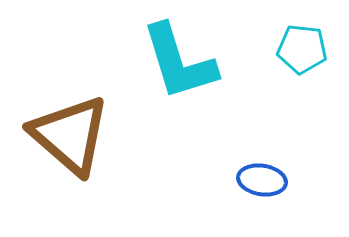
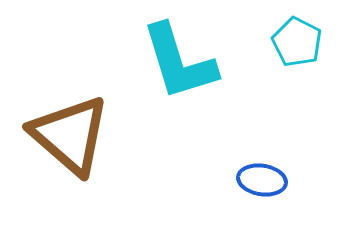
cyan pentagon: moved 5 px left, 7 px up; rotated 21 degrees clockwise
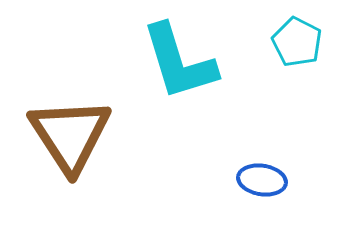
brown triangle: rotated 16 degrees clockwise
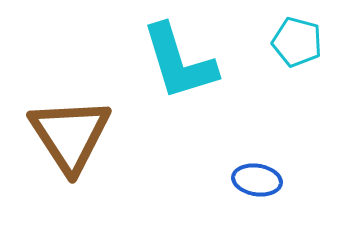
cyan pentagon: rotated 12 degrees counterclockwise
blue ellipse: moved 5 px left
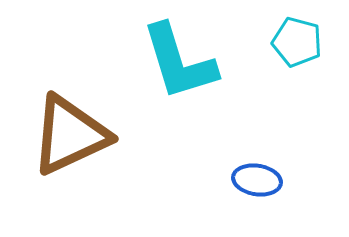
brown triangle: rotated 38 degrees clockwise
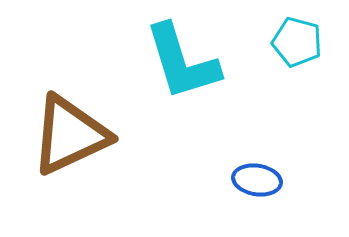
cyan L-shape: moved 3 px right
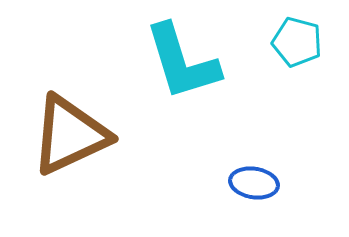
blue ellipse: moved 3 px left, 3 px down
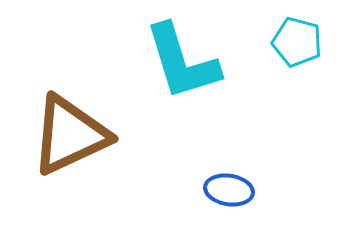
blue ellipse: moved 25 px left, 7 px down
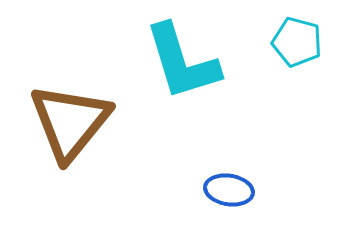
brown triangle: moved 13 px up; rotated 26 degrees counterclockwise
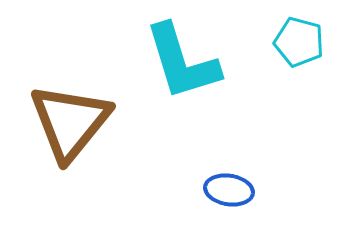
cyan pentagon: moved 2 px right
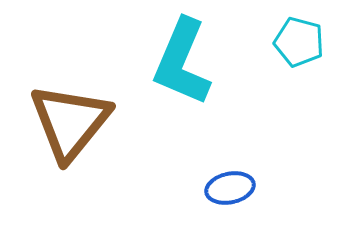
cyan L-shape: rotated 40 degrees clockwise
blue ellipse: moved 1 px right, 2 px up; rotated 21 degrees counterclockwise
